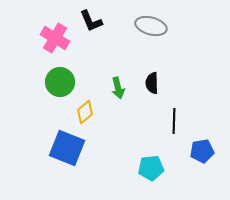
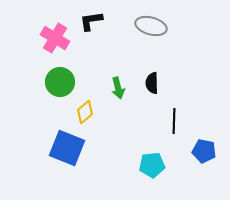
black L-shape: rotated 105 degrees clockwise
blue pentagon: moved 2 px right; rotated 20 degrees clockwise
cyan pentagon: moved 1 px right, 3 px up
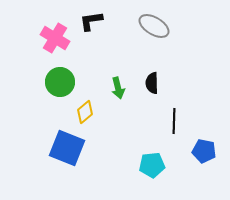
gray ellipse: moved 3 px right; rotated 16 degrees clockwise
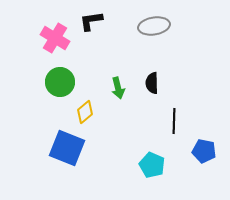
gray ellipse: rotated 40 degrees counterclockwise
cyan pentagon: rotated 30 degrees clockwise
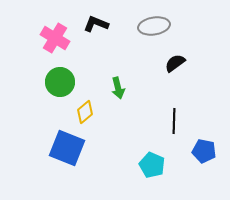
black L-shape: moved 5 px right, 3 px down; rotated 30 degrees clockwise
black semicircle: moved 23 px right, 20 px up; rotated 55 degrees clockwise
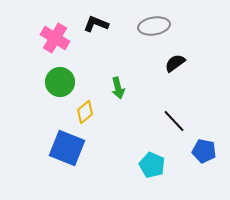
black line: rotated 45 degrees counterclockwise
